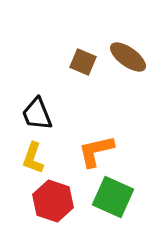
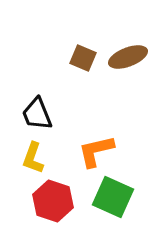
brown ellipse: rotated 57 degrees counterclockwise
brown square: moved 4 px up
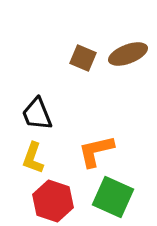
brown ellipse: moved 3 px up
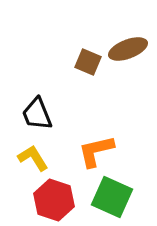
brown ellipse: moved 5 px up
brown square: moved 5 px right, 4 px down
yellow L-shape: rotated 128 degrees clockwise
green square: moved 1 px left
red hexagon: moved 1 px right, 1 px up
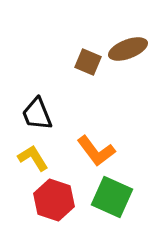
orange L-shape: rotated 114 degrees counterclockwise
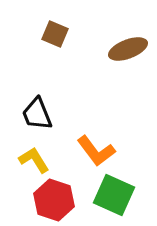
brown square: moved 33 px left, 28 px up
yellow L-shape: moved 1 px right, 2 px down
green square: moved 2 px right, 2 px up
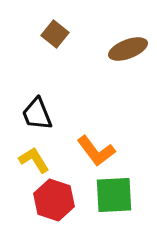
brown square: rotated 16 degrees clockwise
green square: rotated 27 degrees counterclockwise
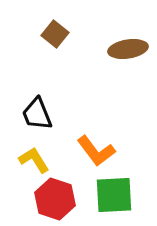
brown ellipse: rotated 12 degrees clockwise
red hexagon: moved 1 px right, 1 px up
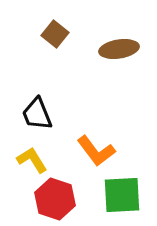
brown ellipse: moved 9 px left
yellow L-shape: moved 2 px left
green square: moved 8 px right
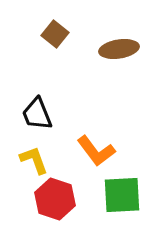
yellow L-shape: moved 2 px right; rotated 12 degrees clockwise
